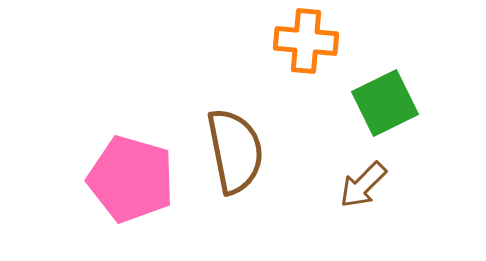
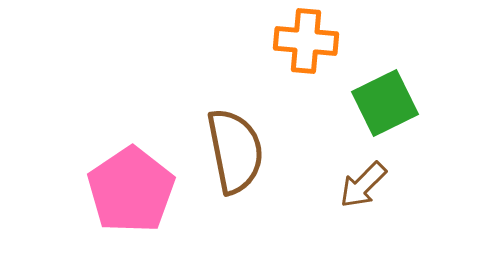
pink pentagon: moved 11 px down; rotated 22 degrees clockwise
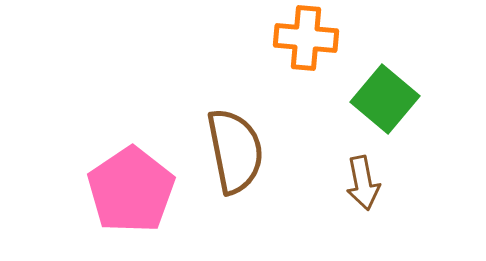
orange cross: moved 3 px up
green square: moved 4 px up; rotated 24 degrees counterclockwise
brown arrow: moved 2 px up; rotated 56 degrees counterclockwise
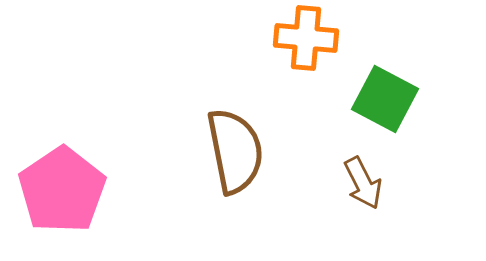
green square: rotated 12 degrees counterclockwise
brown arrow: rotated 16 degrees counterclockwise
pink pentagon: moved 69 px left
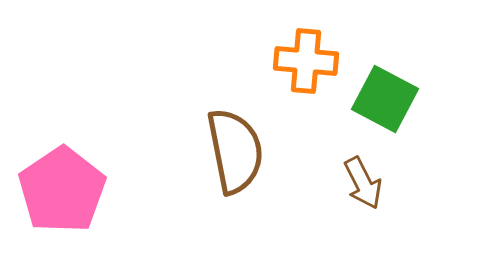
orange cross: moved 23 px down
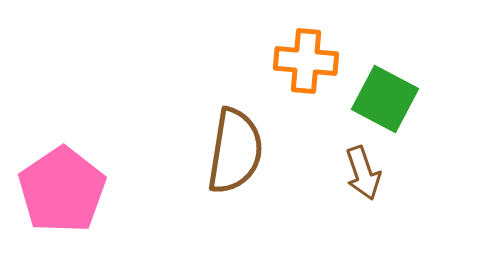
brown semicircle: rotated 20 degrees clockwise
brown arrow: moved 10 px up; rotated 8 degrees clockwise
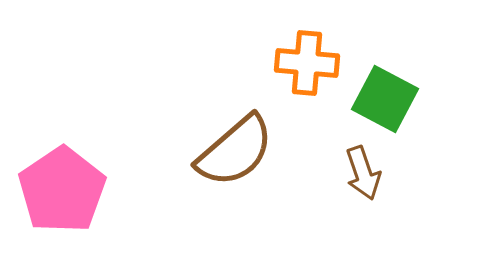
orange cross: moved 1 px right, 2 px down
brown semicircle: rotated 40 degrees clockwise
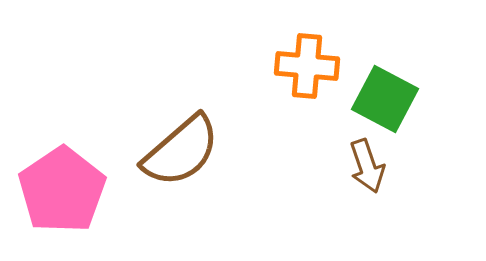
orange cross: moved 3 px down
brown semicircle: moved 54 px left
brown arrow: moved 4 px right, 7 px up
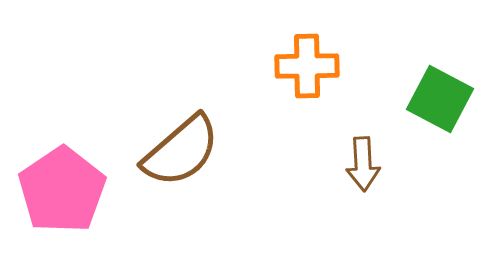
orange cross: rotated 6 degrees counterclockwise
green square: moved 55 px right
brown arrow: moved 4 px left, 2 px up; rotated 16 degrees clockwise
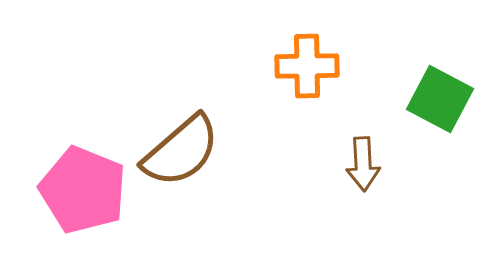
pink pentagon: moved 21 px right; rotated 16 degrees counterclockwise
